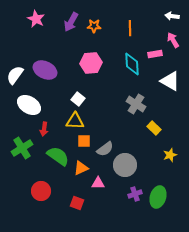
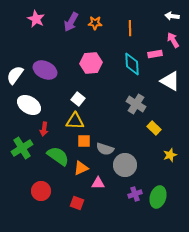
orange star: moved 1 px right, 3 px up
gray semicircle: rotated 54 degrees clockwise
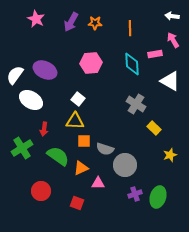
white ellipse: moved 2 px right, 5 px up
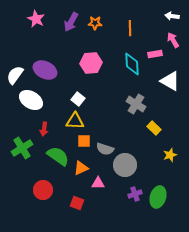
red circle: moved 2 px right, 1 px up
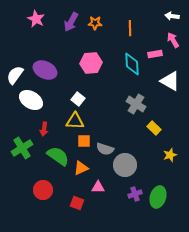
pink triangle: moved 4 px down
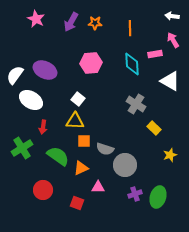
red arrow: moved 1 px left, 2 px up
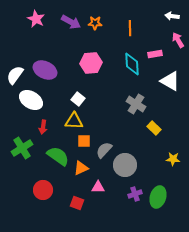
purple arrow: rotated 90 degrees counterclockwise
pink arrow: moved 5 px right
yellow triangle: moved 1 px left
gray semicircle: moved 1 px left, 1 px down; rotated 114 degrees clockwise
yellow star: moved 3 px right, 4 px down; rotated 24 degrees clockwise
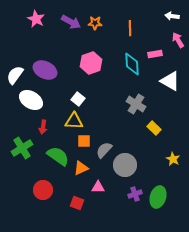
pink hexagon: rotated 15 degrees counterclockwise
yellow star: rotated 24 degrees clockwise
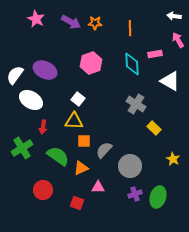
white arrow: moved 2 px right
gray circle: moved 5 px right, 1 px down
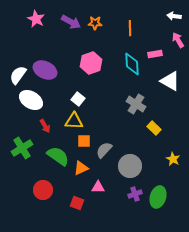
white semicircle: moved 3 px right
red arrow: moved 2 px right, 1 px up; rotated 40 degrees counterclockwise
